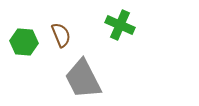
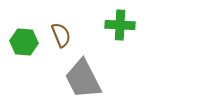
green cross: rotated 20 degrees counterclockwise
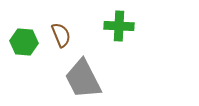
green cross: moved 1 px left, 1 px down
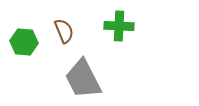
brown semicircle: moved 3 px right, 4 px up
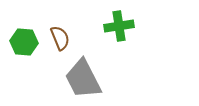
green cross: rotated 12 degrees counterclockwise
brown semicircle: moved 4 px left, 7 px down
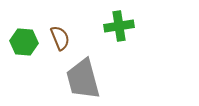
gray trapezoid: rotated 12 degrees clockwise
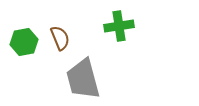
green hexagon: rotated 16 degrees counterclockwise
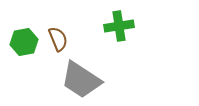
brown semicircle: moved 2 px left, 1 px down
gray trapezoid: moved 2 px left, 1 px down; rotated 42 degrees counterclockwise
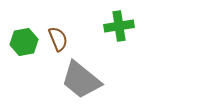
gray trapezoid: rotated 6 degrees clockwise
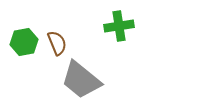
brown semicircle: moved 1 px left, 4 px down
